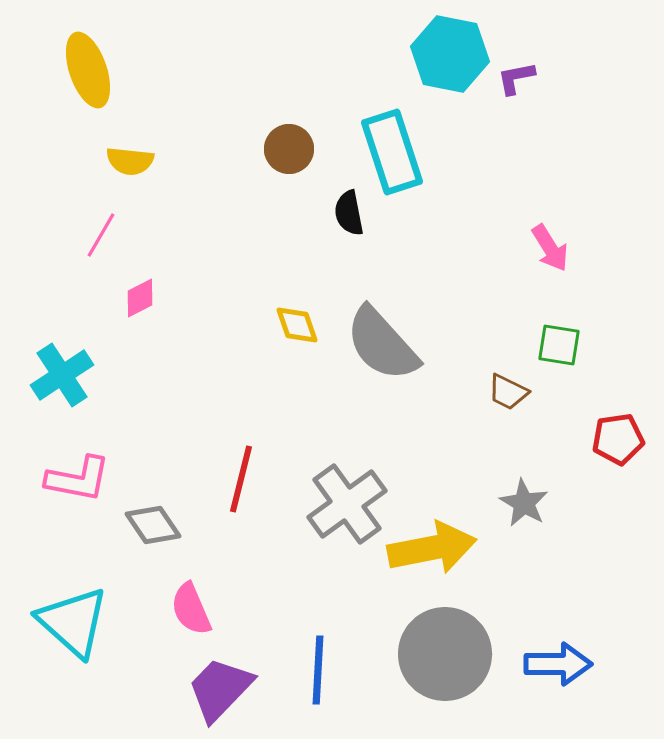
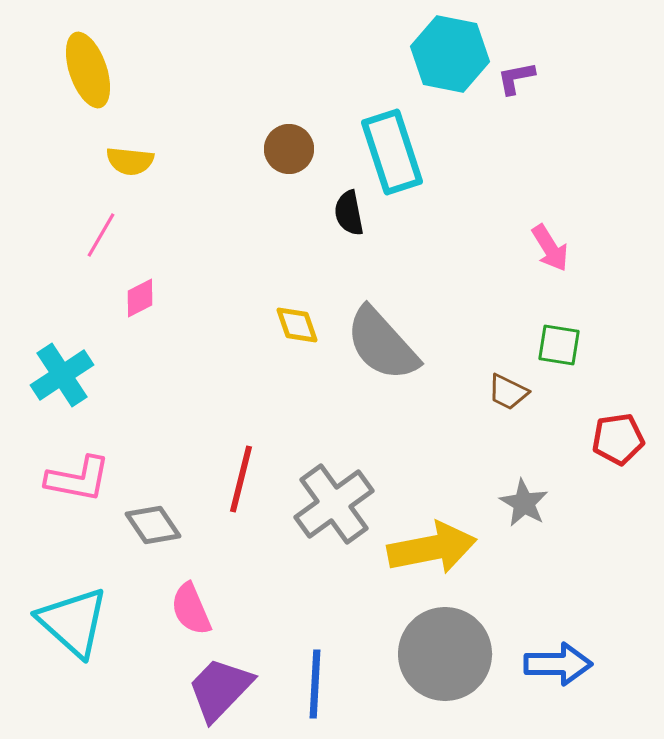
gray cross: moved 13 px left
blue line: moved 3 px left, 14 px down
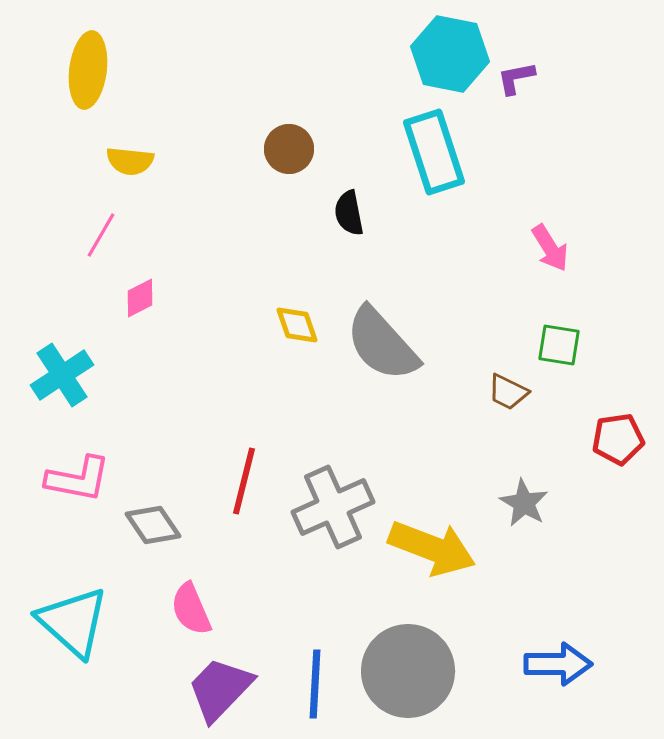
yellow ellipse: rotated 26 degrees clockwise
cyan rectangle: moved 42 px right
red line: moved 3 px right, 2 px down
gray cross: moved 1 px left, 3 px down; rotated 12 degrees clockwise
yellow arrow: rotated 32 degrees clockwise
gray circle: moved 37 px left, 17 px down
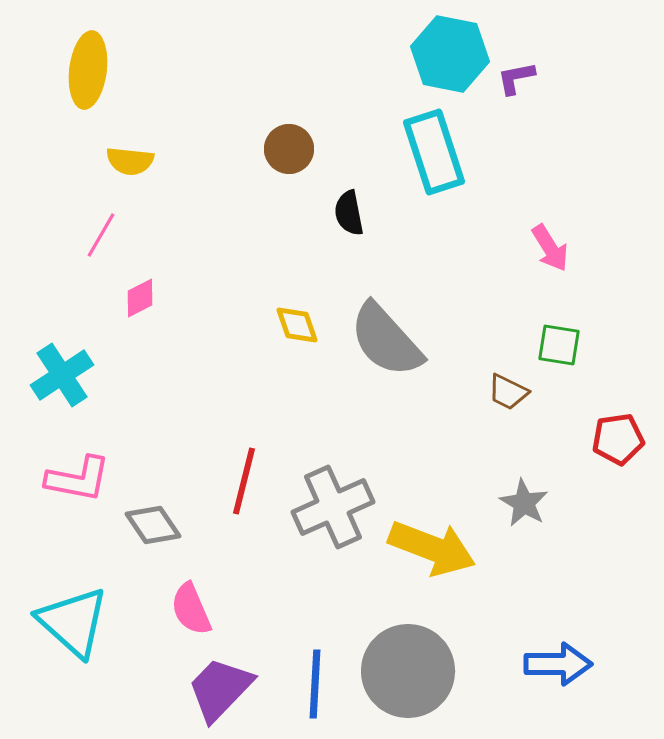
gray semicircle: moved 4 px right, 4 px up
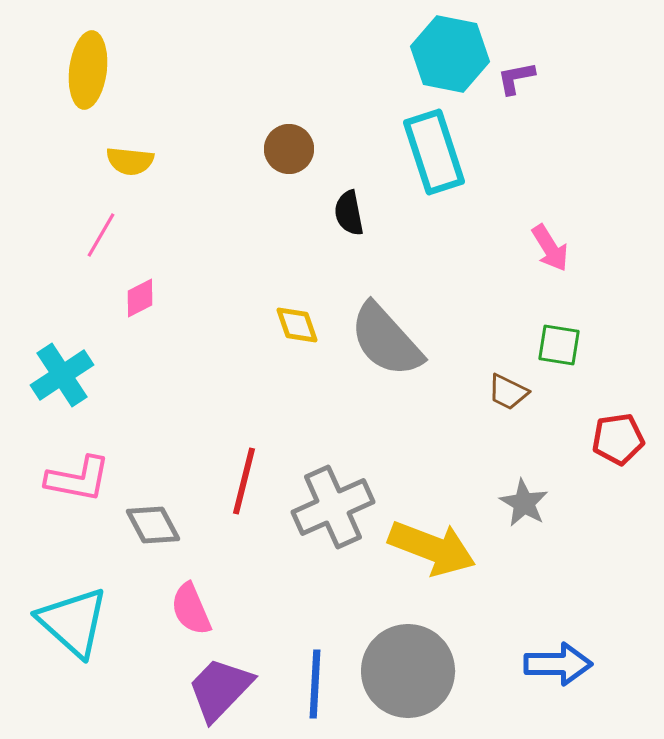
gray diamond: rotated 6 degrees clockwise
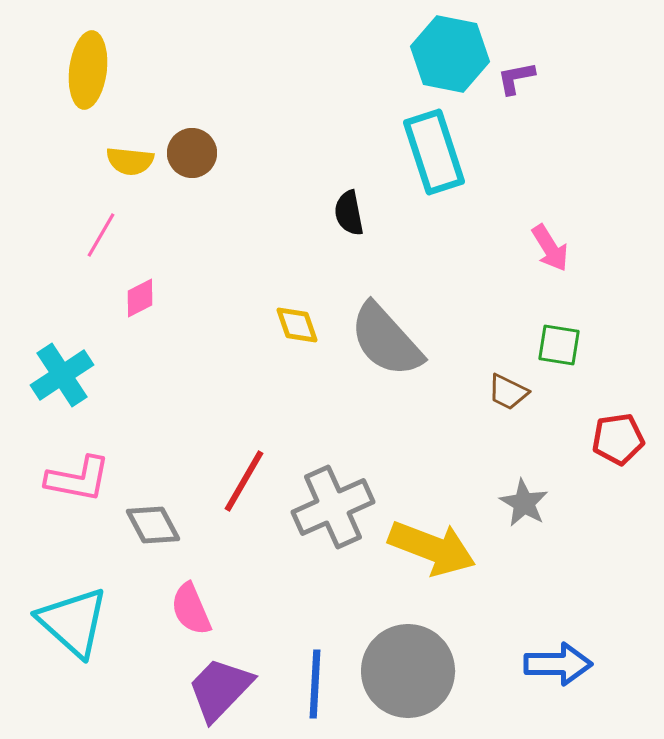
brown circle: moved 97 px left, 4 px down
red line: rotated 16 degrees clockwise
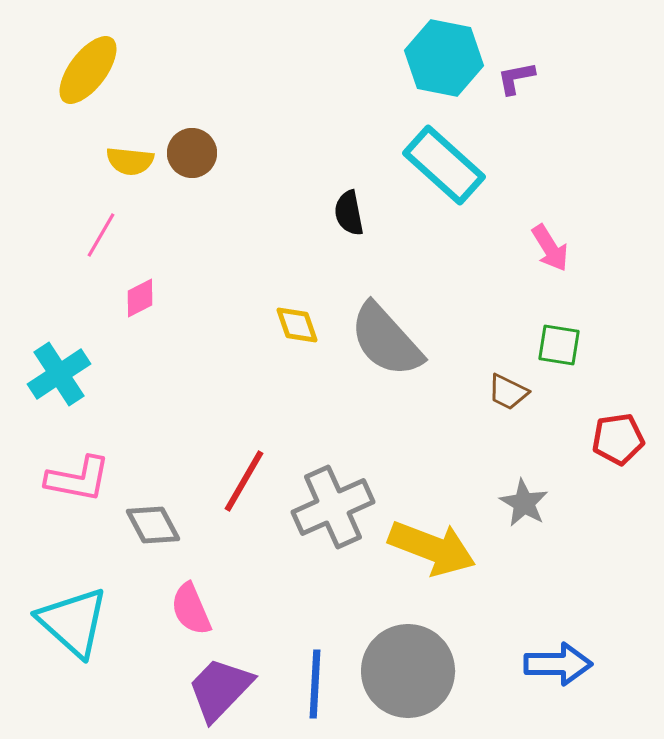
cyan hexagon: moved 6 px left, 4 px down
yellow ellipse: rotated 30 degrees clockwise
cyan rectangle: moved 10 px right, 13 px down; rotated 30 degrees counterclockwise
cyan cross: moved 3 px left, 1 px up
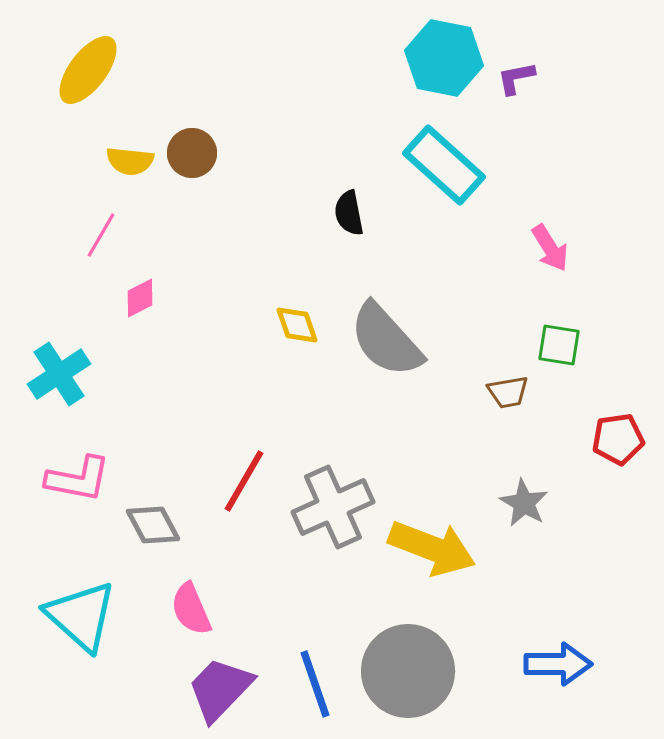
brown trapezoid: rotated 36 degrees counterclockwise
cyan triangle: moved 8 px right, 6 px up
blue line: rotated 22 degrees counterclockwise
